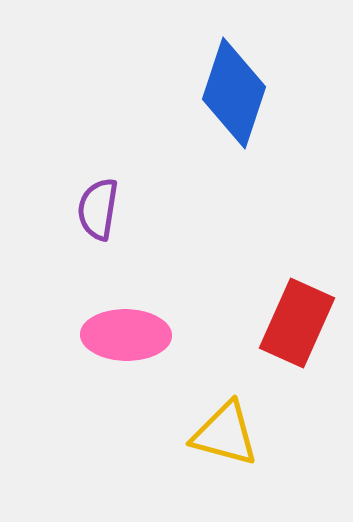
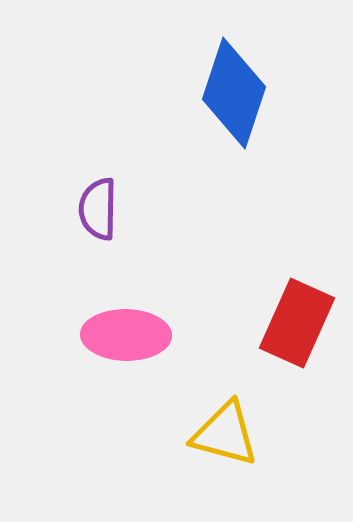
purple semicircle: rotated 8 degrees counterclockwise
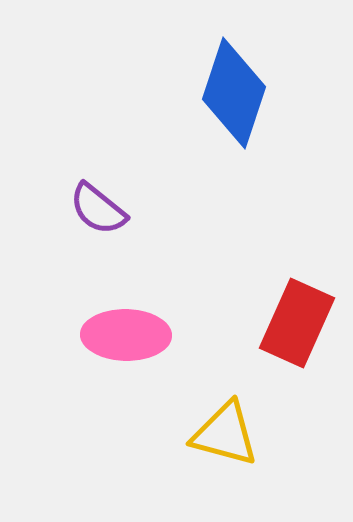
purple semicircle: rotated 52 degrees counterclockwise
